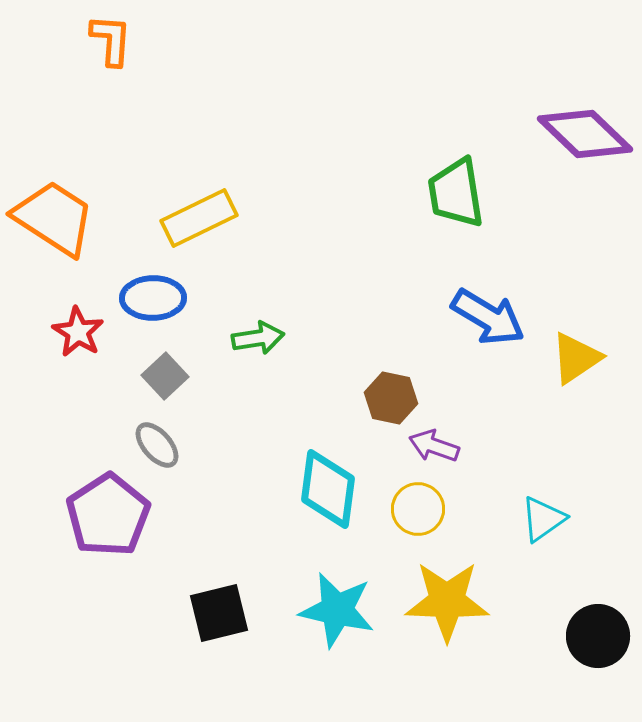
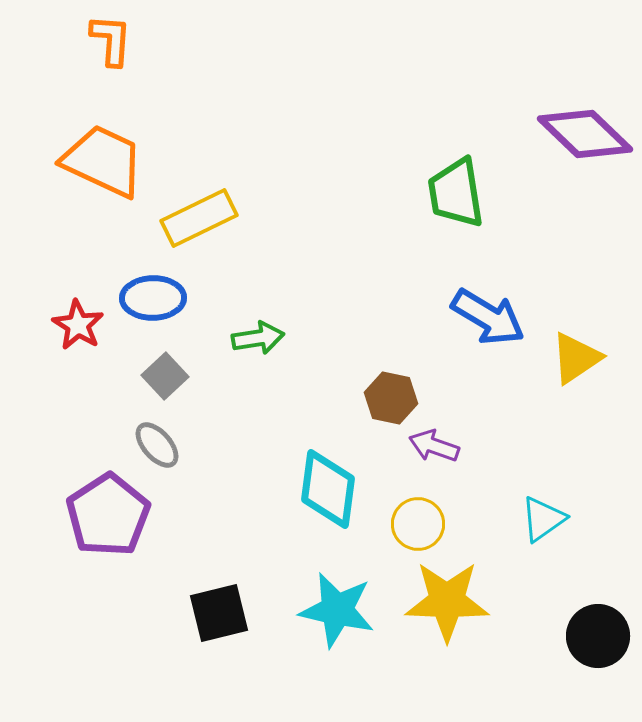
orange trapezoid: moved 49 px right, 57 px up; rotated 8 degrees counterclockwise
red star: moved 7 px up
yellow circle: moved 15 px down
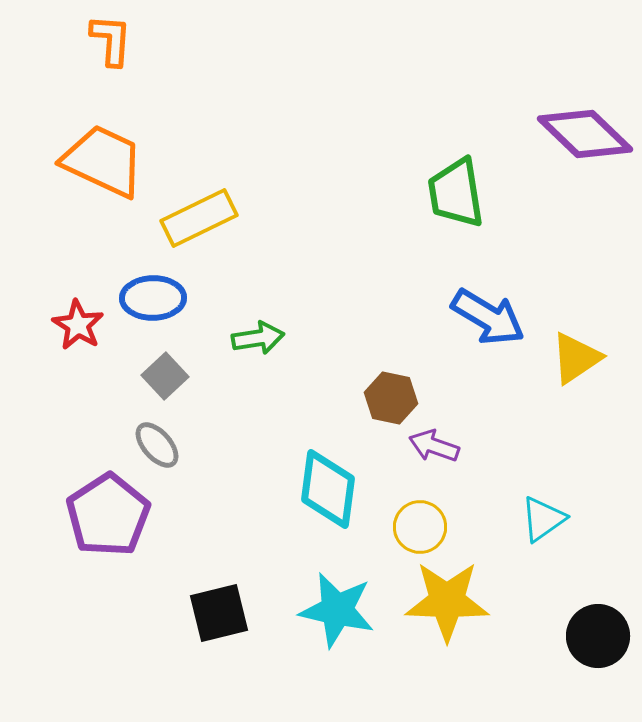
yellow circle: moved 2 px right, 3 px down
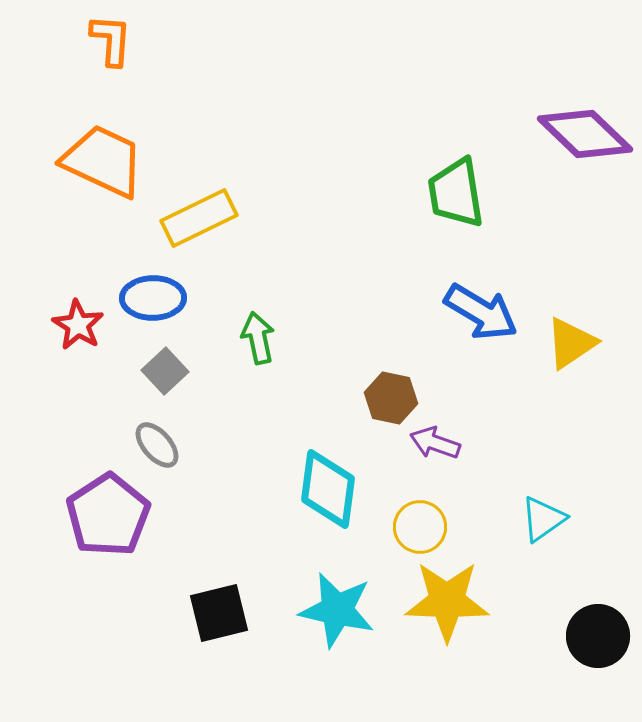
blue arrow: moved 7 px left, 5 px up
green arrow: rotated 93 degrees counterclockwise
yellow triangle: moved 5 px left, 15 px up
gray square: moved 5 px up
purple arrow: moved 1 px right, 3 px up
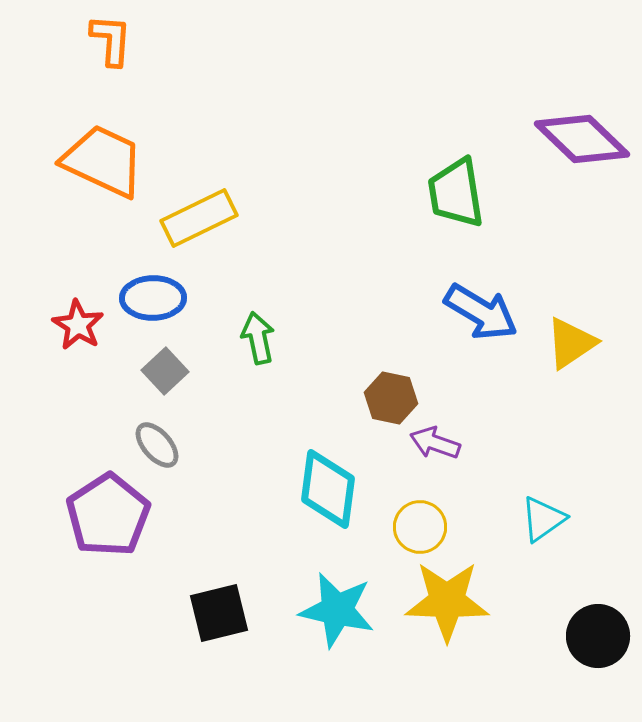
purple diamond: moved 3 px left, 5 px down
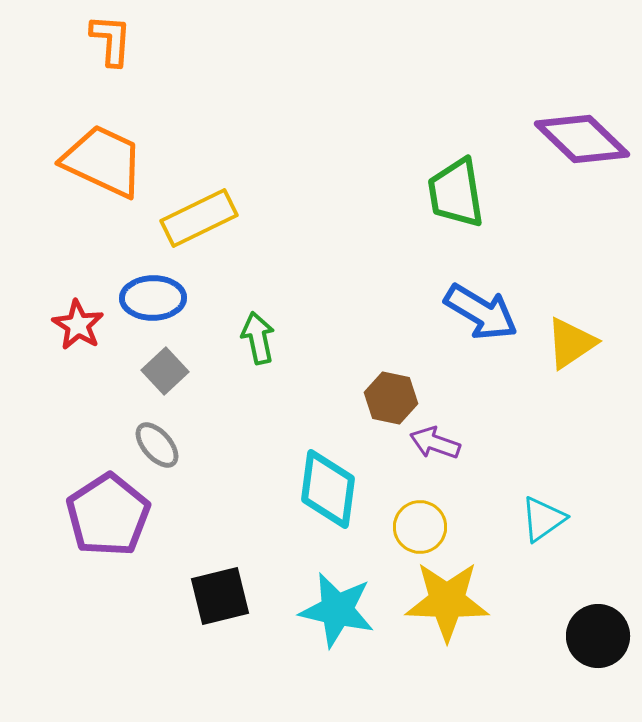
black square: moved 1 px right, 17 px up
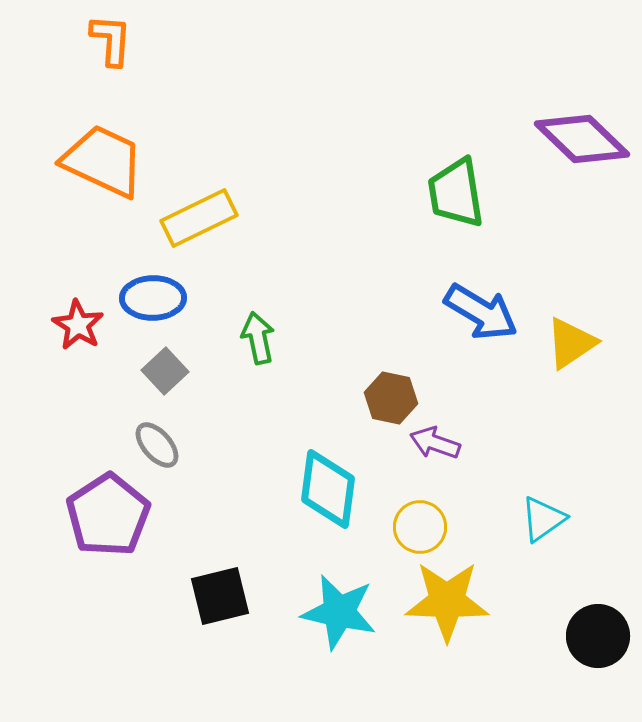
cyan star: moved 2 px right, 2 px down
